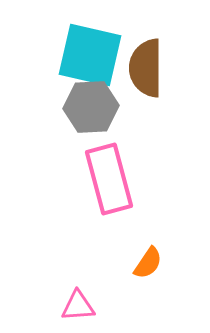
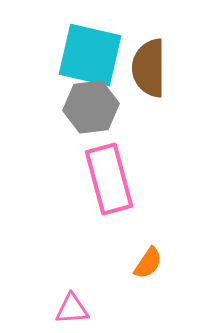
brown semicircle: moved 3 px right
gray hexagon: rotated 4 degrees counterclockwise
pink triangle: moved 6 px left, 3 px down
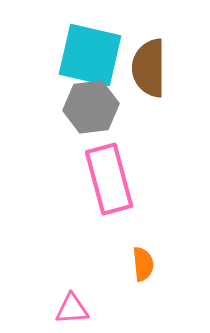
orange semicircle: moved 5 px left, 1 px down; rotated 40 degrees counterclockwise
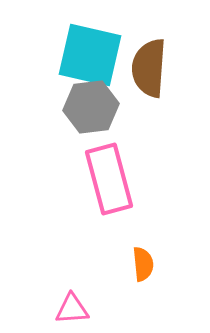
brown semicircle: rotated 4 degrees clockwise
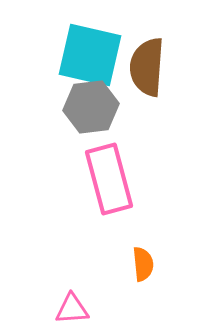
brown semicircle: moved 2 px left, 1 px up
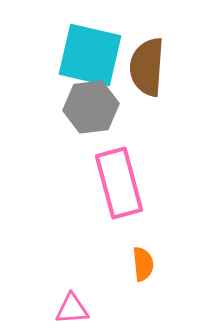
pink rectangle: moved 10 px right, 4 px down
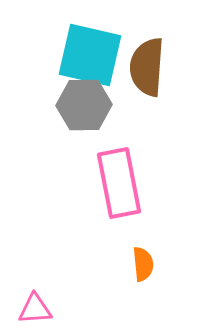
gray hexagon: moved 7 px left, 2 px up; rotated 6 degrees clockwise
pink rectangle: rotated 4 degrees clockwise
pink triangle: moved 37 px left
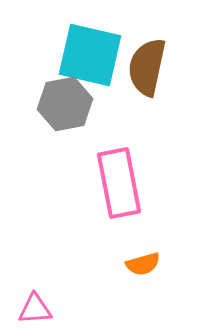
brown semicircle: rotated 8 degrees clockwise
gray hexagon: moved 19 px left, 1 px up; rotated 10 degrees counterclockwise
orange semicircle: rotated 80 degrees clockwise
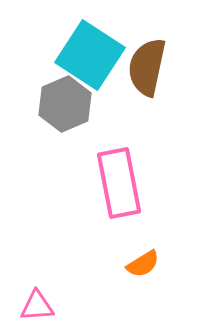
cyan square: rotated 20 degrees clockwise
gray hexagon: rotated 12 degrees counterclockwise
orange semicircle: rotated 16 degrees counterclockwise
pink triangle: moved 2 px right, 3 px up
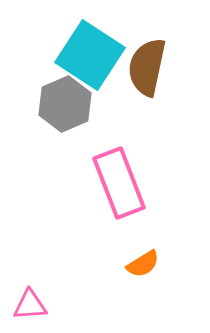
pink rectangle: rotated 10 degrees counterclockwise
pink triangle: moved 7 px left, 1 px up
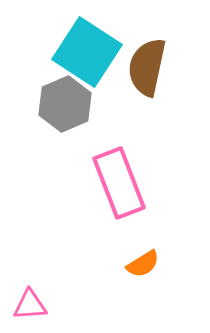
cyan square: moved 3 px left, 3 px up
